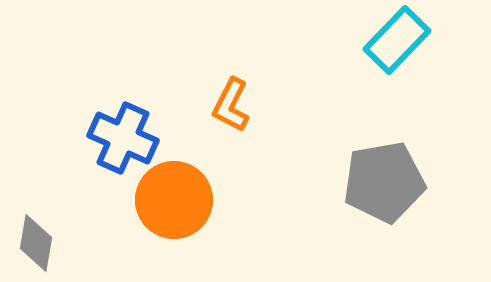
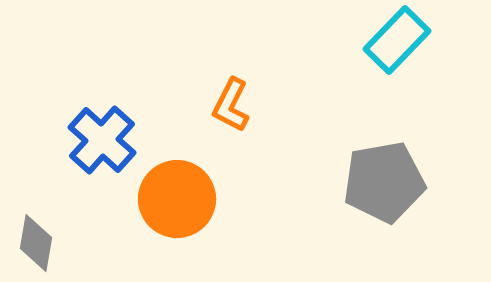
blue cross: moved 21 px left, 2 px down; rotated 18 degrees clockwise
orange circle: moved 3 px right, 1 px up
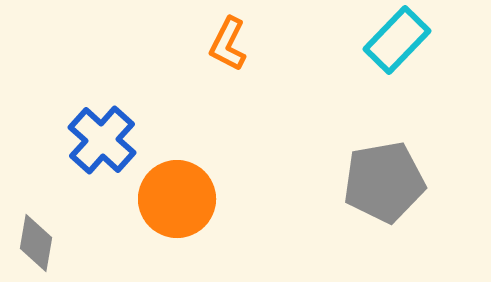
orange L-shape: moved 3 px left, 61 px up
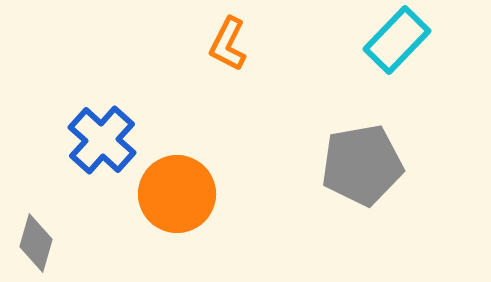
gray pentagon: moved 22 px left, 17 px up
orange circle: moved 5 px up
gray diamond: rotated 6 degrees clockwise
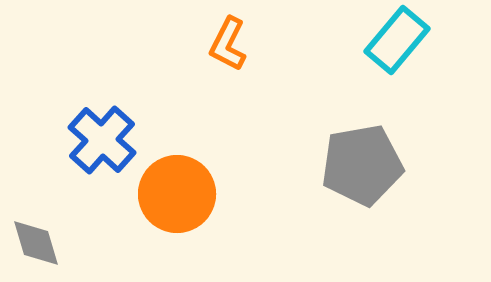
cyan rectangle: rotated 4 degrees counterclockwise
gray diamond: rotated 32 degrees counterclockwise
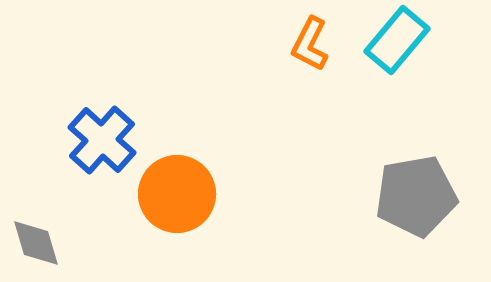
orange L-shape: moved 82 px right
gray pentagon: moved 54 px right, 31 px down
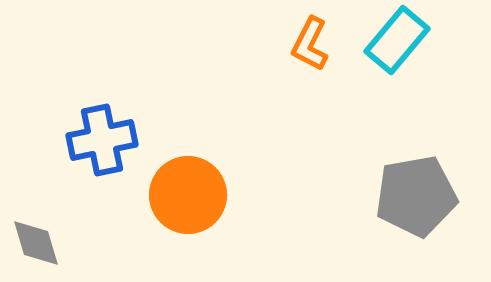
blue cross: rotated 36 degrees clockwise
orange circle: moved 11 px right, 1 px down
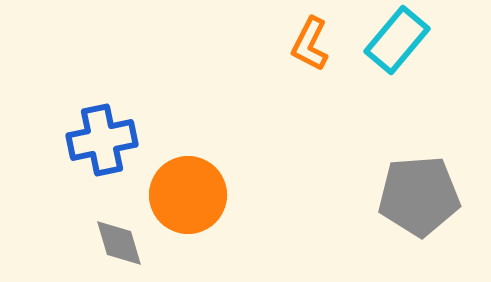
gray pentagon: moved 3 px right; rotated 6 degrees clockwise
gray diamond: moved 83 px right
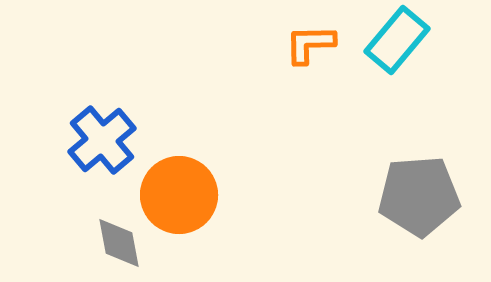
orange L-shape: rotated 62 degrees clockwise
blue cross: rotated 28 degrees counterclockwise
orange circle: moved 9 px left
gray diamond: rotated 6 degrees clockwise
